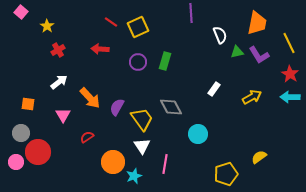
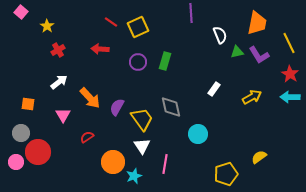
gray diamond: rotated 15 degrees clockwise
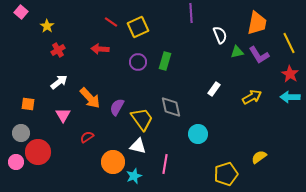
white triangle: moved 4 px left; rotated 42 degrees counterclockwise
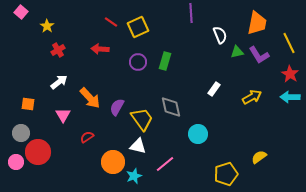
pink line: rotated 42 degrees clockwise
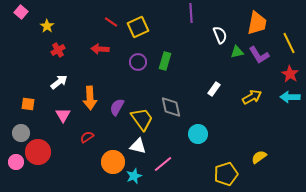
orange arrow: rotated 40 degrees clockwise
pink line: moved 2 px left
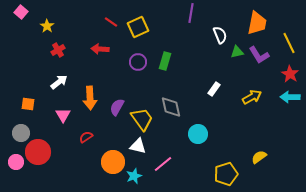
purple line: rotated 12 degrees clockwise
red semicircle: moved 1 px left
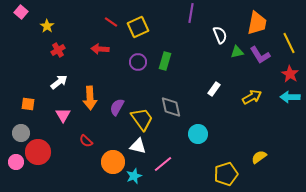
purple L-shape: moved 1 px right
red semicircle: moved 4 px down; rotated 104 degrees counterclockwise
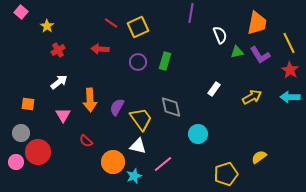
red line: moved 1 px down
red star: moved 4 px up
orange arrow: moved 2 px down
yellow trapezoid: moved 1 px left
